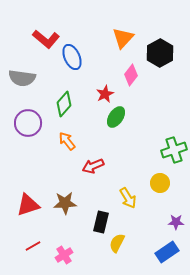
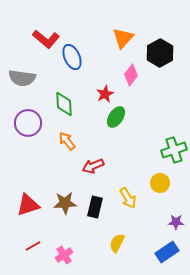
green diamond: rotated 45 degrees counterclockwise
black rectangle: moved 6 px left, 15 px up
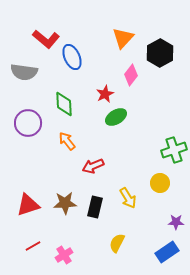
gray semicircle: moved 2 px right, 6 px up
green ellipse: rotated 25 degrees clockwise
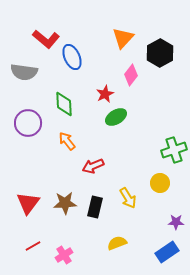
red triangle: moved 2 px up; rotated 35 degrees counterclockwise
yellow semicircle: rotated 42 degrees clockwise
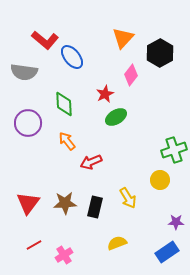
red L-shape: moved 1 px left, 1 px down
blue ellipse: rotated 15 degrees counterclockwise
red arrow: moved 2 px left, 4 px up
yellow circle: moved 3 px up
red line: moved 1 px right, 1 px up
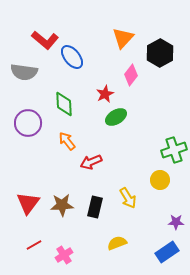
brown star: moved 3 px left, 2 px down
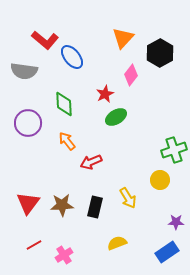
gray semicircle: moved 1 px up
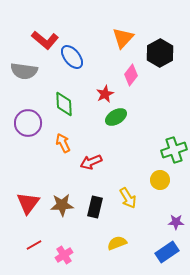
orange arrow: moved 4 px left, 2 px down; rotated 12 degrees clockwise
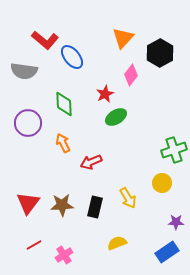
yellow circle: moved 2 px right, 3 px down
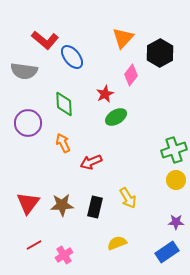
yellow circle: moved 14 px right, 3 px up
